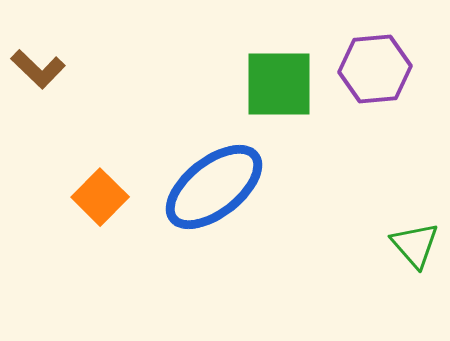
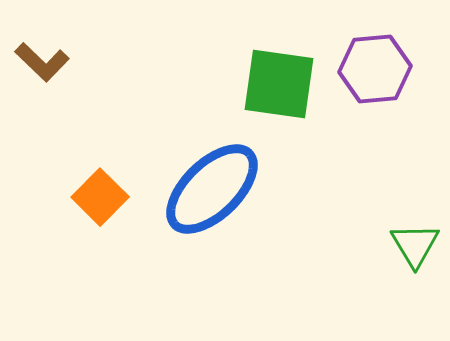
brown L-shape: moved 4 px right, 7 px up
green square: rotated 8 degrees clockwise
blue ellipse: moved 2 px left, 2 px down; rotated 6 degrees counterclockwise
green triangle: rotated 10 degrees clockwise
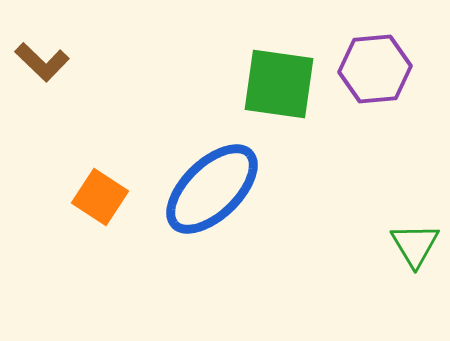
orange square: rotated 12 degrees counterclockwise
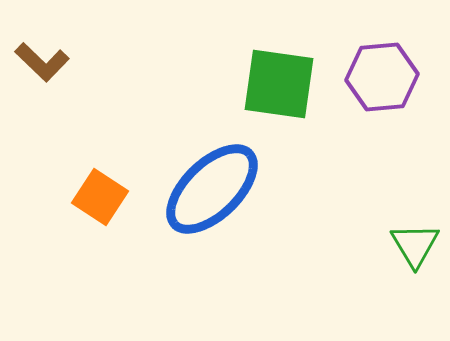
purple hexagon: moved 7 px right, 8 px down
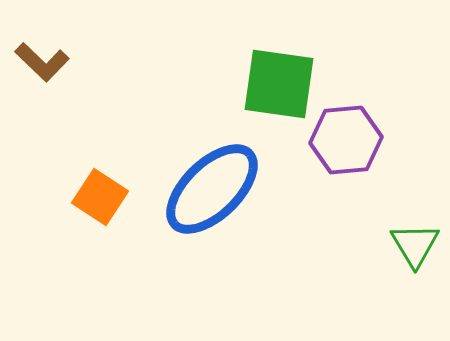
purple hexagon: moved 36 px left, 63 px down
